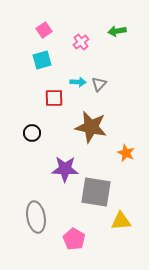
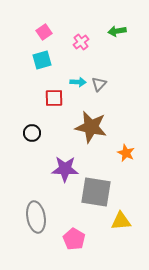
pink square: moved 2 px down
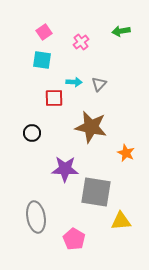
green arrow: moved 4 px right
cyan square: rotated 24 degrees clockwise
cyan arrow: moved 4 px left
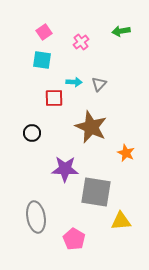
brown star: rotated 12 degrees clockwise
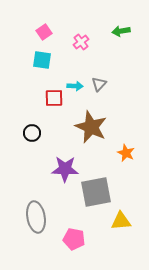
cyan arrow: moved 1 px right, 4 px down
gray square: rotated 20 degrees counterclockwise
pink pentagon: rotated 20 degrees counterclockwise
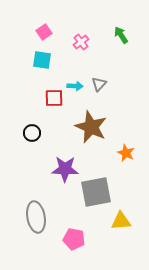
green arrow: moved 4 px down; rotated 66 degrees clockwise
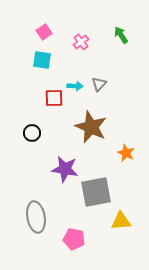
purple star: rotated 8 degrees clockwise
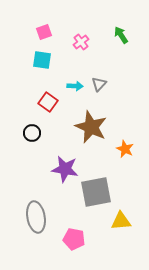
pink square: rotated 14 degrees clockwise
red square: moved 6 px left, 4 px down; rotated 36 degrees clockwise
orange star: moved 1 px left, 4 px up
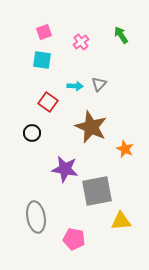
gray square: moved 1 px right, 1 px up
